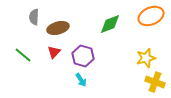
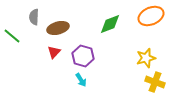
green line: moved 11 px left, 19 px up
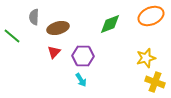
purple hexagon: rotated 15 degrees counterclockwise
